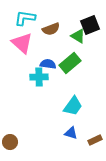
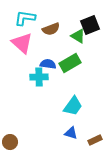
green rectangle: rotated 10 degrees clockwise
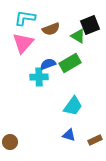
pink triangle: moved 1 px right; rotated 30 degrees clockwise
blue semicircle: rotated 28 degrees counterclockwise
blue triangle: moved 2 px left, 2 px down
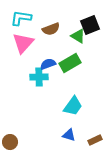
cyan L-shape: moved 4 px left
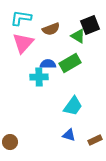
blue semicircle: rotated 21 degrees clockwise
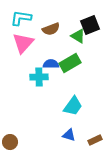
blue semicircle: moved 3 px right
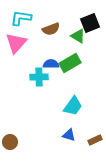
black square: moved 2 px up
pink triangle: moved 7 px left
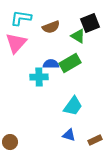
brown semicircle: moved 2 px up
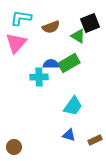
green rectangle: moved 1 px left
brown circle: moved 4 px right, 5 px down
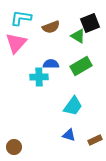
green rectangle: moved 12 px right, 3 px down
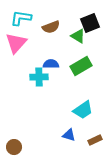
cyan trapezoid: moved 10 px right, 4 px down; rotated 20 degrees clockwise
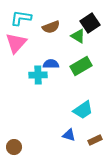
black square: rotated 12 degrees counterclockwise
cyan cross: moved 1 px left, 2 px up
